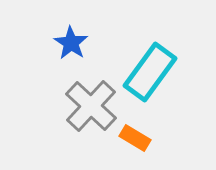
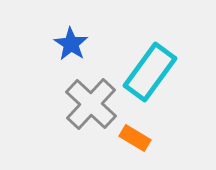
blue star: moved 1 px down
gray cross: moved 2 px up
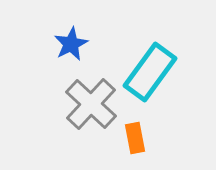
blue star: rotated 12 degrees clockwise
orange rectangle: rotated 48 degrees clockwise
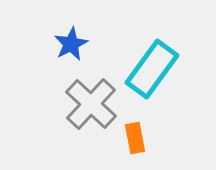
cyan rectangle: moved 2 px right, 3 px up
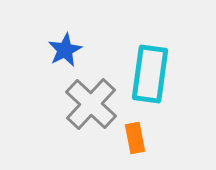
blue star: moved 6 px left, 6 px down
cyan rectangle: moved 2 px left, 5 px down; rotated 28 degrees counterclockwise
